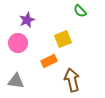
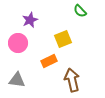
purple star: moved 3 px right
gray triangle: moved 1 px right, 1 px up
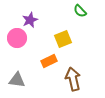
pink circle: moved 1 px left, 5 px up
brown arrow: moved 1 px right, 1 px up
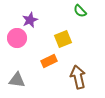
brown arrow: moved 5 px right, 2 px up
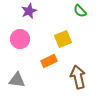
purple star: moved 1 px left, 9 px up
pink circle: moved 3 px right, 1 px down
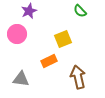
pink circle: moved 3 px left, 5 px up
gray triangle: moved 4 px right, 1 px up
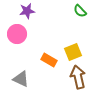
purple star: moved 2 px left; rotated 14 degrees clockwise
yellow square: moved 10 px right, 13 px down
orange rectangle: moved 1 px up; rotated 56 degrees clockwise
gray triangle: rotated 18 degrees clockwise
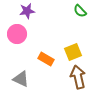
orange rectangle: moved 3 px left, 1 px up
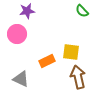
green semicircle: moved 2 px right
yellow square: moved 2 px left; rotated 30 degrees clockwise
orange rectangle: moved 1 px right, 2 px down; rotated 56 degrees counterclockwise
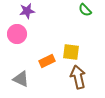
green semicircle: moved 3 px right, 1 px up
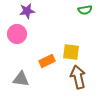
green semicircle: rotated 56 degrees counterclockwise
gray triangle: rotated 18 degrees counterclockwise
